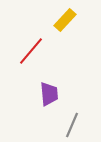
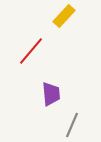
yellow rectangle: moved 1 px left, 4 px up
purple trapezoid: moved 2 px right
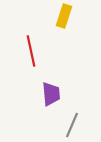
yellow rectangle: rotated 25 degrees counterclockwise
red line: rotated 52 degrees counterclockwise
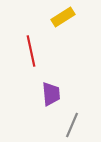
yellow rectangle: moved 1 px left, 1 px down; rotated 40 degrees clockwise
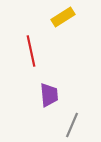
purple trapezoid: moved 2 px left, 1 px down
